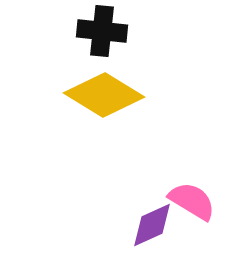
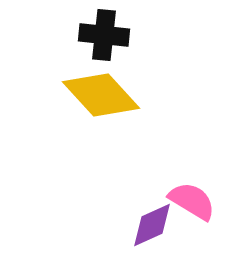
black cross: moved 2 px right, 4 px down
yellow diamond: moved 3 px left; rotated 16 degrees clockwise
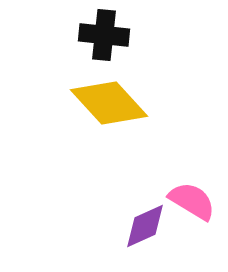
yellow diamond: moved 8 px right, 8 px down
purple diamond: moved 7 px left, 1 px down
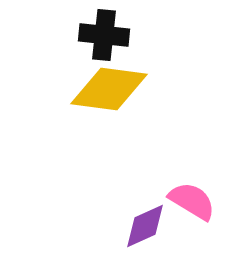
yellow diamond: moved 14 px up; rotated 40 degrees counterclockwise
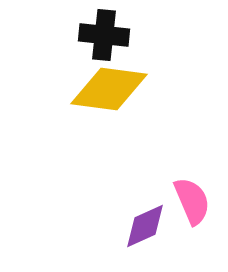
pink semicircle: rotated 36 degrees clockwise
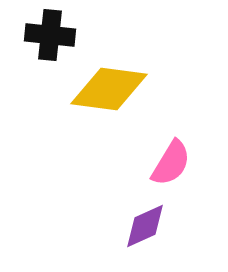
black cross: moved 54 px left
pink semicircle: moved 21 px left, 38 px up; rotated 54 degrees clockwise
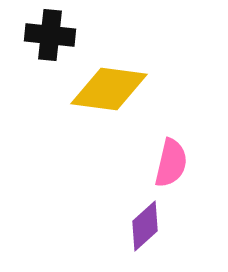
pink semicircle: rotated 18 degrees counterclockwise
purple diamond: rotated 18 degrees counterclockwise
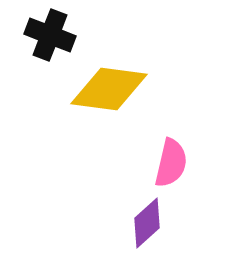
black cross: rotated 15 degrees clockwise
purple diamond: moved 2 px right, 3 px up
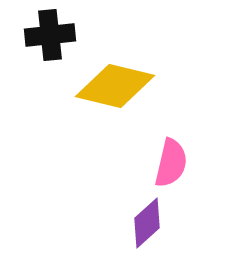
black cross: rotated 27 degrees counterclockwise
yellow diamond: moved 6 px right, 3 px up; rotated 6 degrees clockwise
